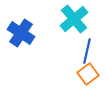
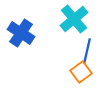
orange square: moved 7 px left, 2 px up
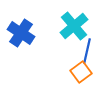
cyan cross: moved 7 px down
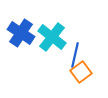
cyan cross: moved 22 px left, 11 px down; rotated 12 degrees counterclockwise
blue line: moved 12 px left, 4 px down
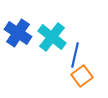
blue cross: moved 3 px left
orange square: moved 1 px right, 4 px down
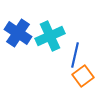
cyan cross: moved 2 px left, 1 px up; rotated 28 degrees clockwise
orange square: moved 1 px right
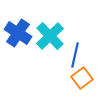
cyan cross: rotated 20 degrees counterclockwise
orange square: moved 1 px left, 2 px down
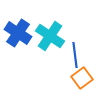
cyan cross: rotated 12 degrees counterclockwise
blue line: rotated 20 degrees counterclockwise
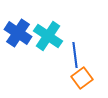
cyan cross: moved 2 px left
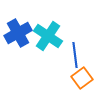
blue cross: rotated 28 degrees clockwise
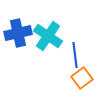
blue cross: rotated 16 degrees clockwise
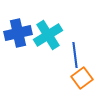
cyan cross: moved 1 px up; rotated 24 degrees clockwise
